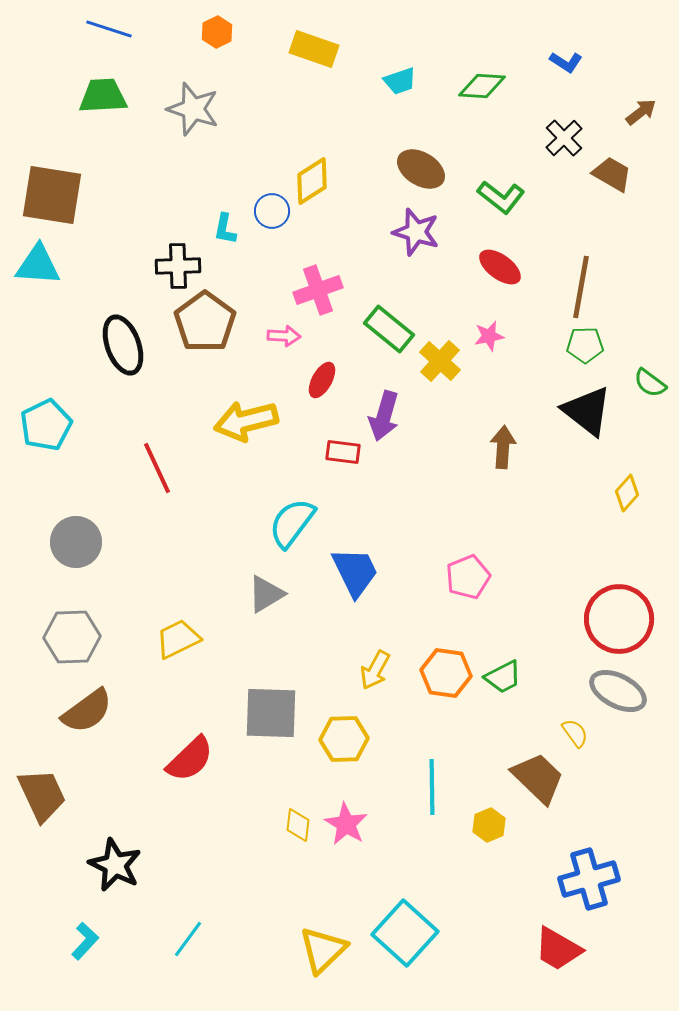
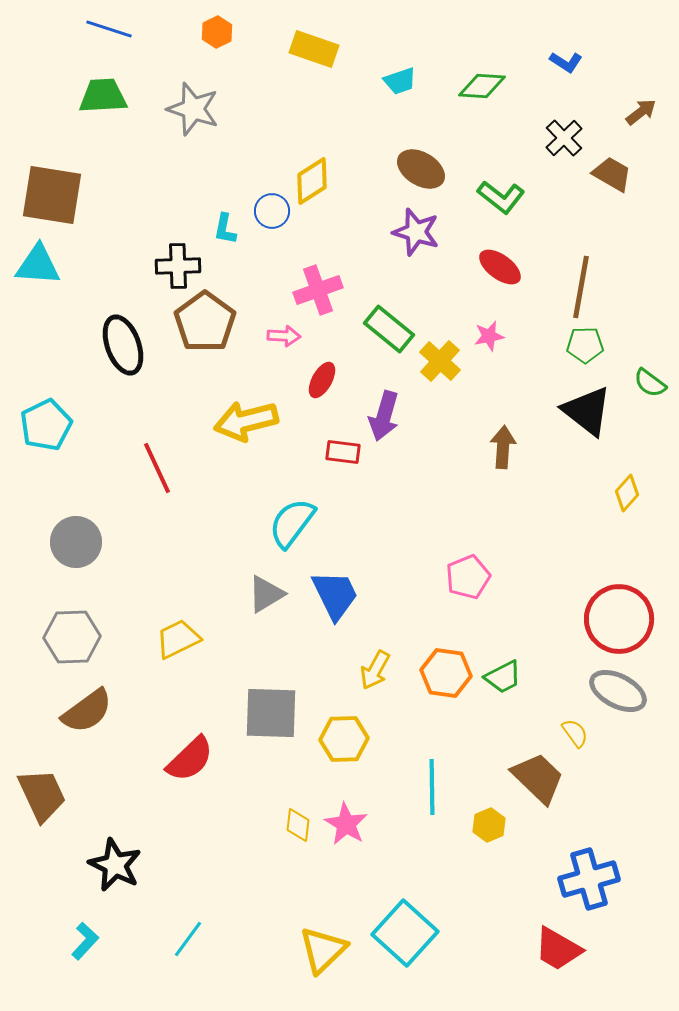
blue trapezoid at (355, 572): moved 20 px left, 23 px down
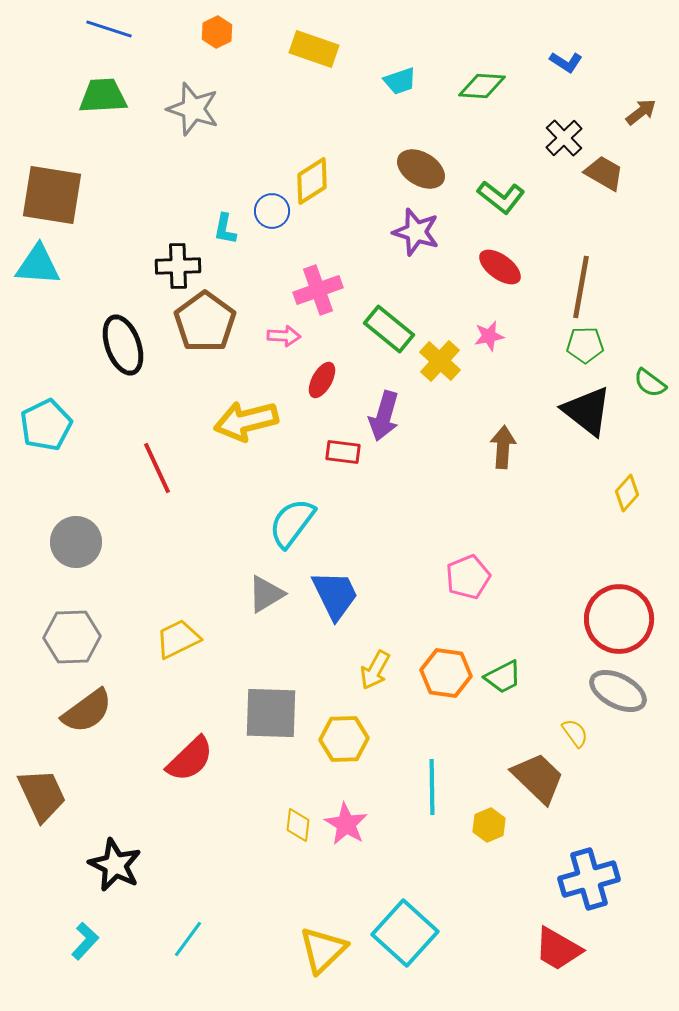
brown trapezoid at (612, 174): moved 8 px left, 1 px up
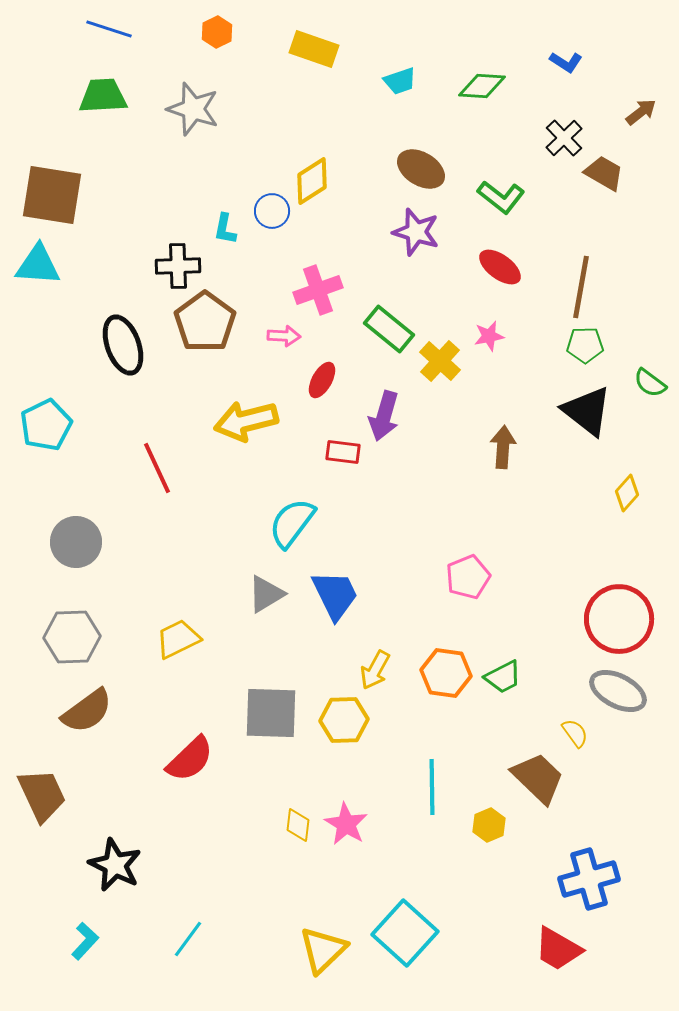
yellow hexagon at (344, 739): moved 19 px up
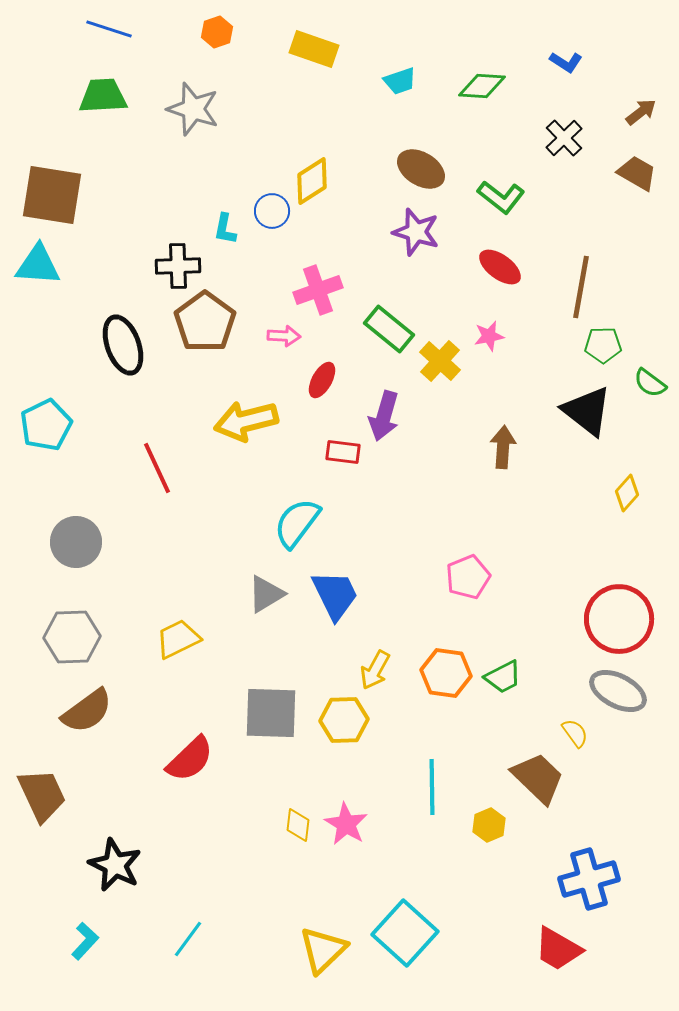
orange hexagon at (217, 32): rotated 8 degrees clockwise
brown trapezoid at (604, 173): moved 33 px right
green pentagon at (585, 345): moved 18 px right
cyan semicircle at (292, 523): moved 5 px right
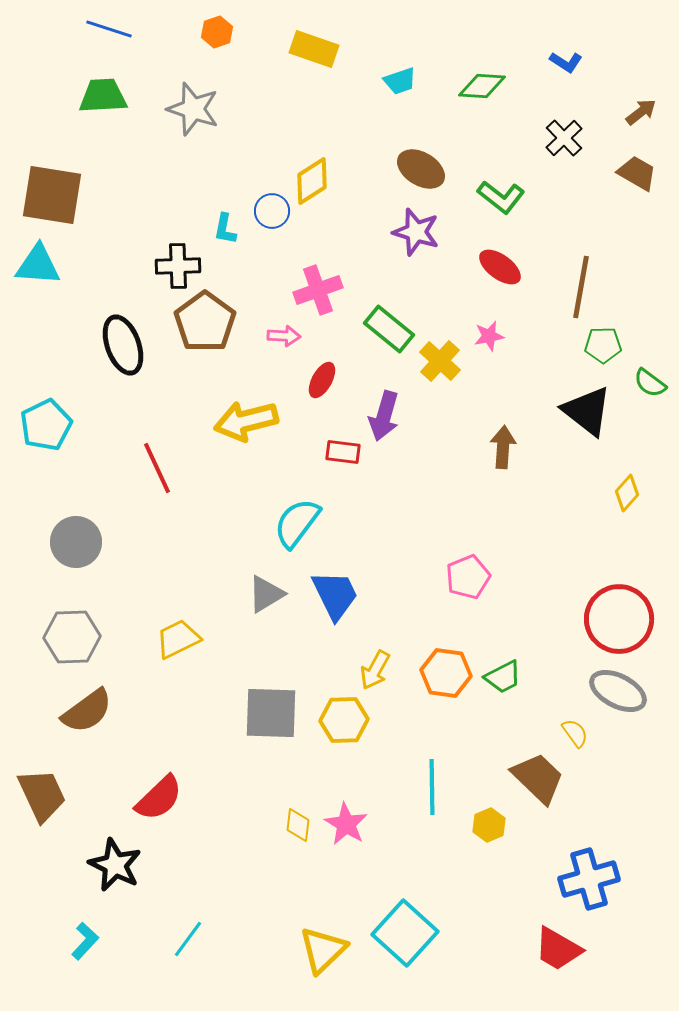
red semicircle at (190, 759): moved 31 px left, 39 px down
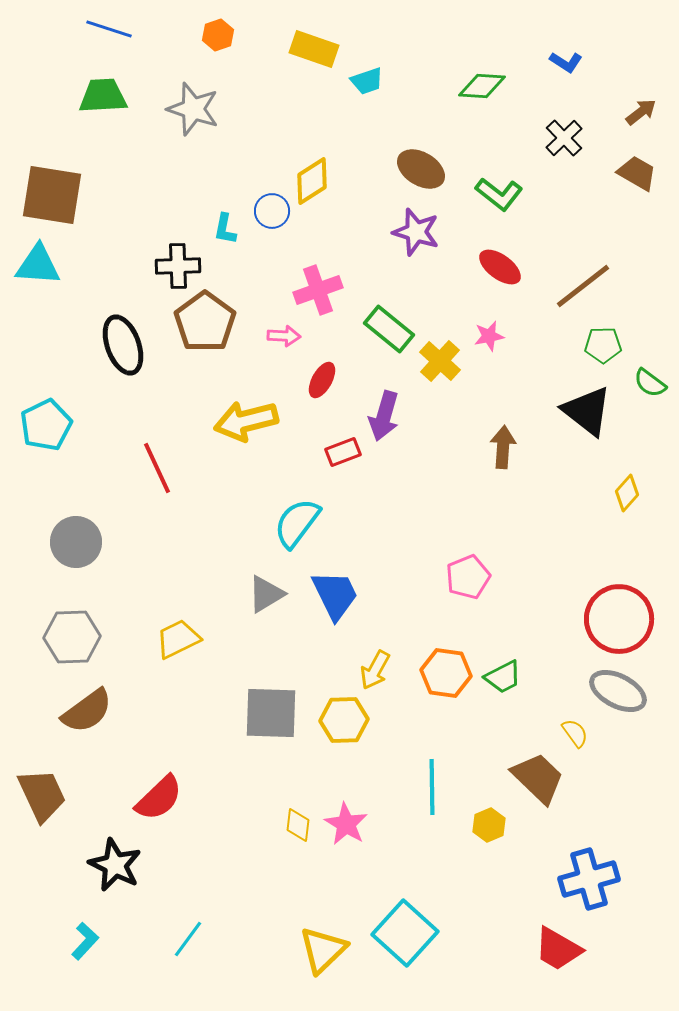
orange hexagon at (217, 32): moved 1 px right, 3 px down
cyan trapezoid at (400, 81): moved 33 px left
green L-shape at (501, 197): moved 2 px left, 3 px up
brown line at (581, 287): moved 2 px right, 1 px up; rotated 42 degrees clockwise
red rectangle at (343, 452): rotated 28 degrees counterclockwise
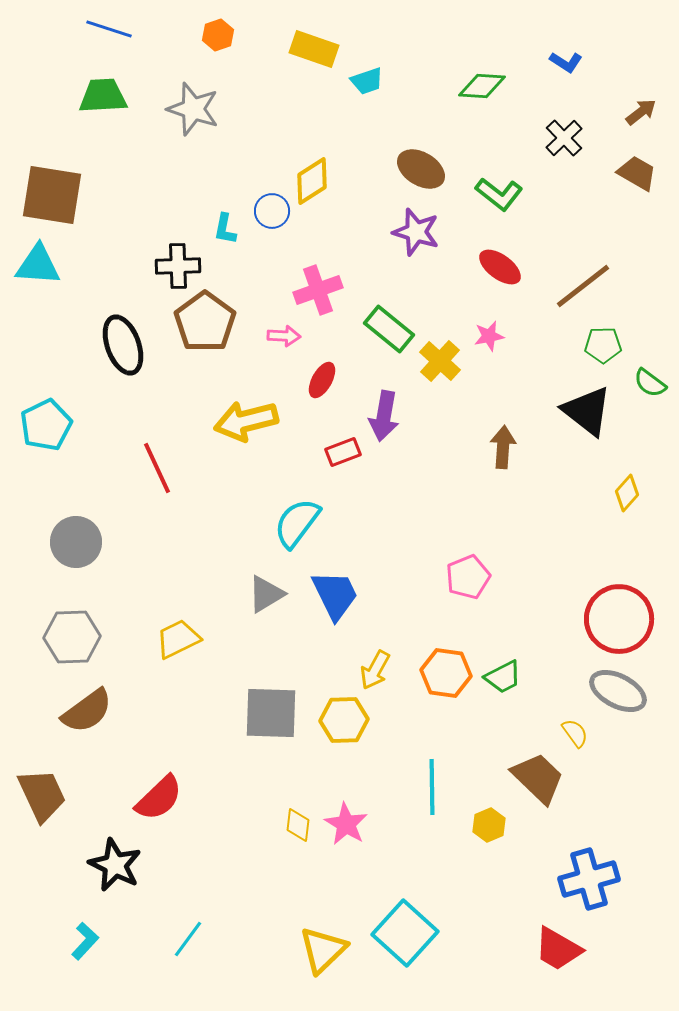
purple arrow at (384, 416): rotated 6 degrees counterclockwise
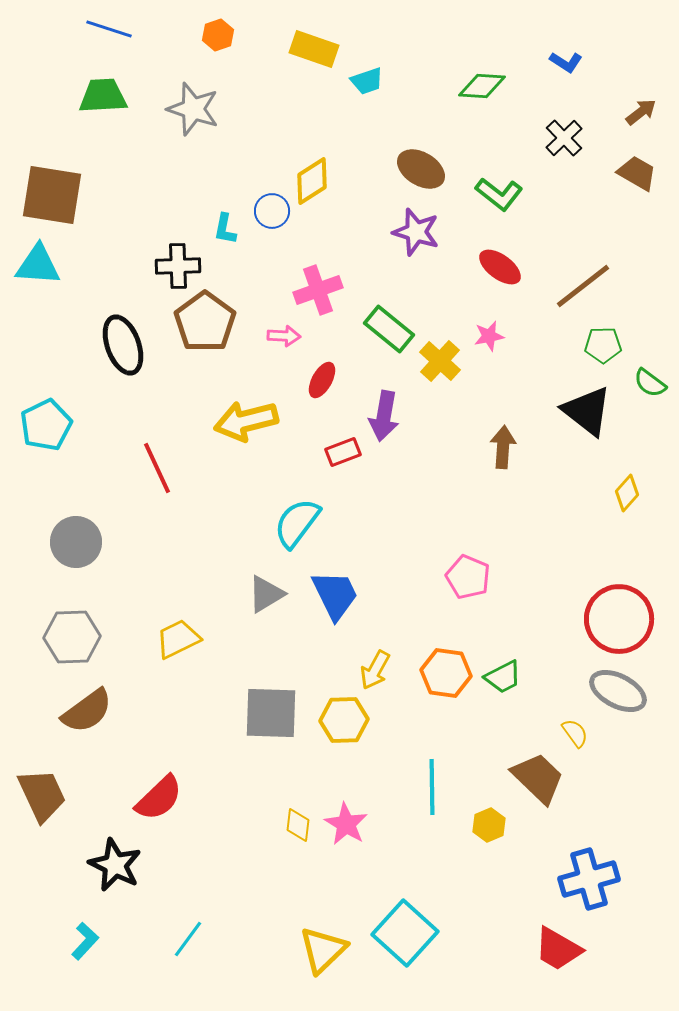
pink pentagon at (468, 577): rotated 27 degrees counterclockwise
